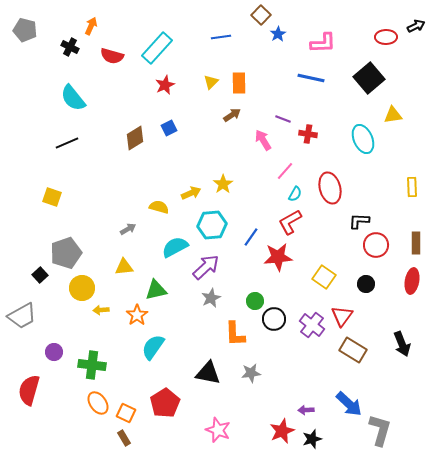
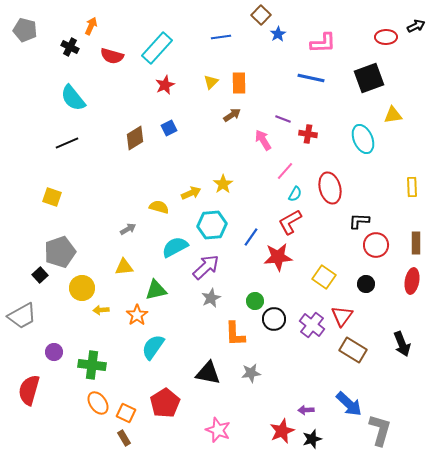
black square at (369, 78): rotated 20 degrees clockwise
gray pentagon at (66, 253): moved 6 px left, 1 px up
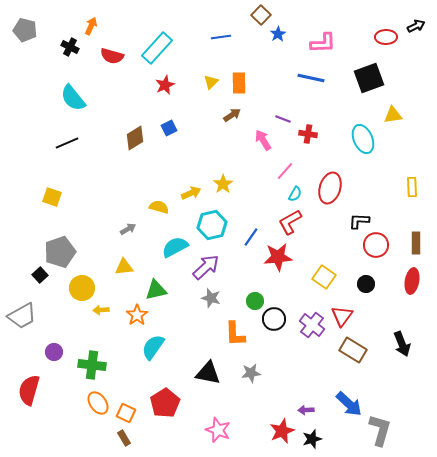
red ellipse at (330, 188): rotated 32 degrees clockwise
cyan hexagon at (212, 225): rotated 8 degrees counterclockwise
gray star at (211, 298): rotated 30 degrees counterclockwise
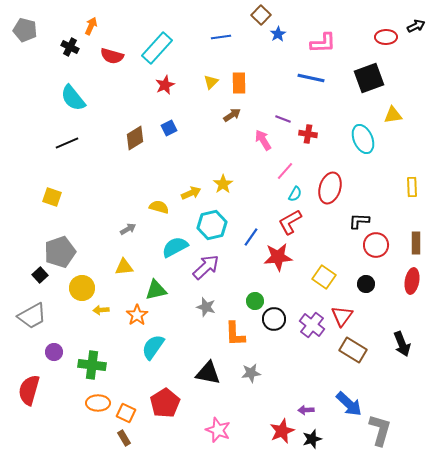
gray star at (211, 298): moved 5 px left, 9 px down
gray trapezoid at (22, 316): moved 10 px right
orange ellipse at (98, 403): rotated 55 degrees counterclockwise
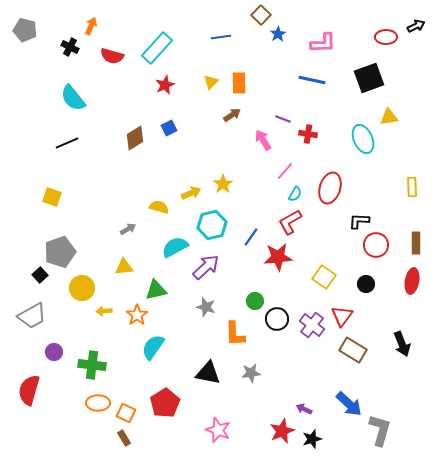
blue line at (311, 78): moved 1 px right, 2 px down
yellow triangle at (393, 115): moved 4 px left, 2 px down
yellow arrow at (101, 310): moved 3 px right, 1 px down
black circle at (274, 319): moved 3 px right
purple arrow at (306, 410): moved 2 px left, 1 px up; rotated 28 degrees clockwise
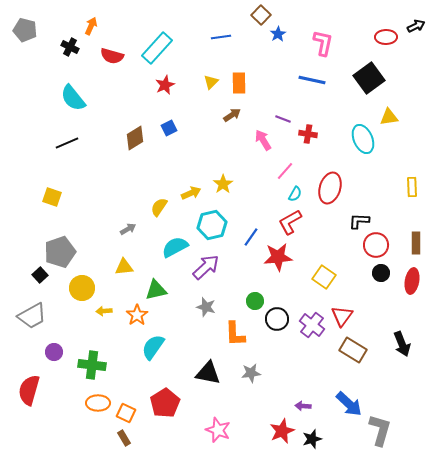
pink L-shape at (323, 43): rotated 76 degrees counterclockwise
black square at (369, 78): rotated 16 degrees counterclockwise
yellow semicircle at (159, 207): rotated 72 degrees counterclockwise
black circle at (366, 284): moved 15 px right, 11 px up
purple arrow at (304, 409): moved 1 px left, 3 px up; rotated 21 degrees counterclockwise
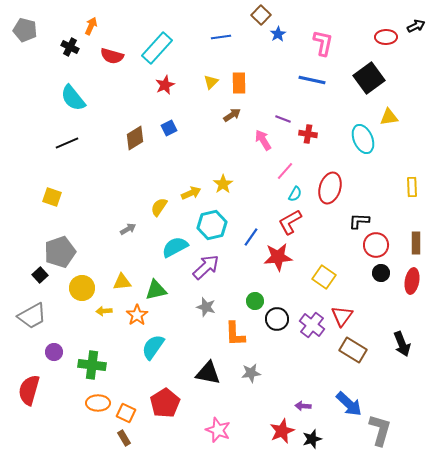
yellow triangle at (124, 267): moved 2 px left, 15 px down
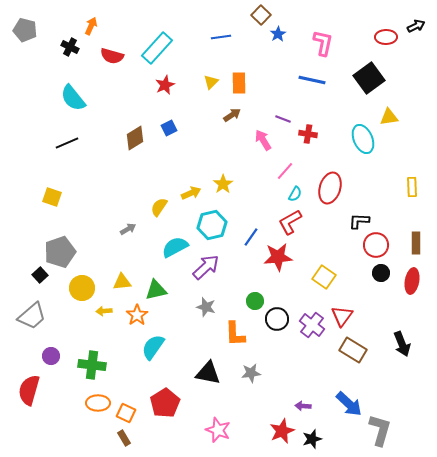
gray trapezoid at (32, 316): rotated 12 degrees counterclockwise
purple circle at (54, 352): moved 3 px left, 4 px down
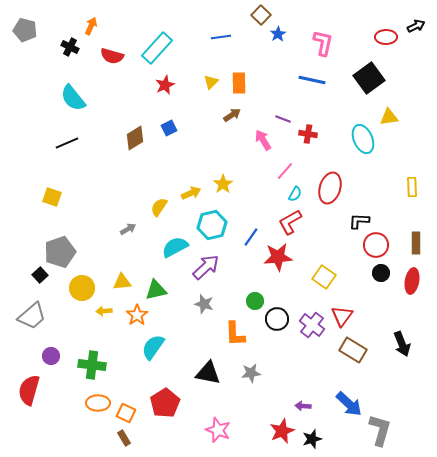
gray star at (206, 307): moved 2 px left, 3 px up
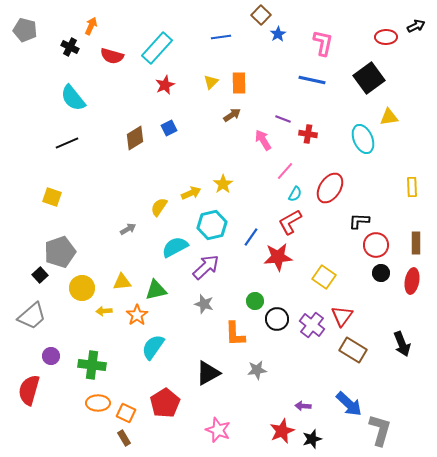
red ellipse at (330, 188): rotated 16 degrees clockwise
black triangle at (208, 373): rotated 40 degrees counterclockwise
gray star at (251, 373): moved 6 px right, 3 px up
